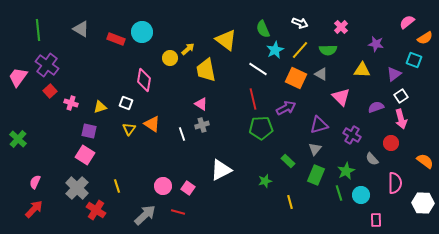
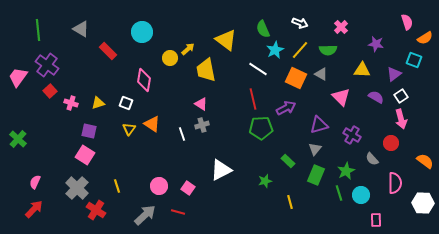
pink semicircle at (407, 22): rotated 112 degrees clockwise
red rectangle at (116, 39): moved 8 px left, 12 px down; rotated 24 degrees clockwise
yellow triangle at (100, 107): moved 2 px left, 4 px up
purple semicircle at (376, 107): moved 10 px up; rotated 49 degrees clockwise
pink circle at (163, 186): moved 4 px left
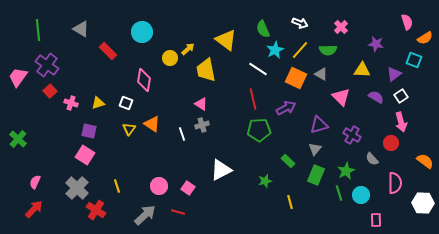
pink arrow at (401, 119): moved 3 px down
green pentagon at (261, 128): moved 2 px left, 2 px down
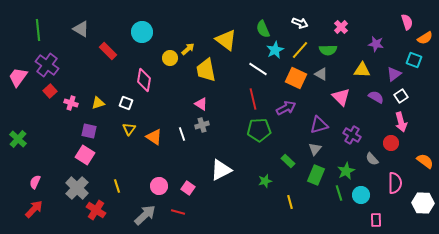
orange triangle at (152, 124): moved 2 px right, 13 px down
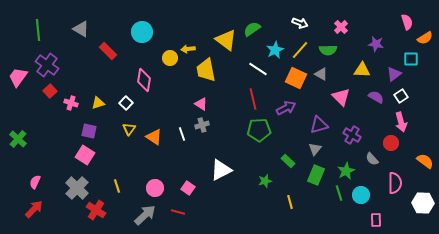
green semicircle at (263, 29): moved 11 px left; rotated 78 degrees clockwise
yellow arrow at (188, 49): rotated 144 degrees counterclockwise
cyan square at (414, 60): moved 3 px left, 1 px up; rotated 21 degrees counterclockwise
white square at (126, 103): rotated 24 degrees clockwise
pink circle at (159, 186): moved 4 px left, 2 px down
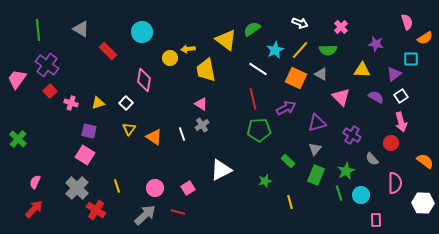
pink trapezoid at (18, 77): moved 1 px left, 2 px down
gray cross at (202, 125): rotated 16 degrees counterclockwise
purple triangle at (319, 125): moved 2 px left, 2 px up
pink square at (188, 188): rotated 24 degrees clockwise
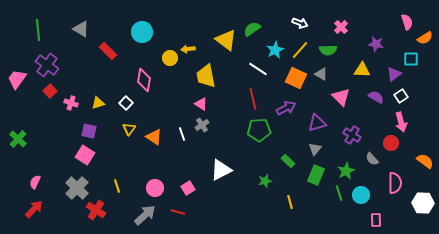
yellow trapezoid at (206, 70): moved 6 px down
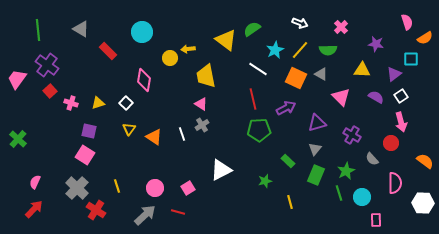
cyan circle at (361, 195): moved 1 px right, 2 px down
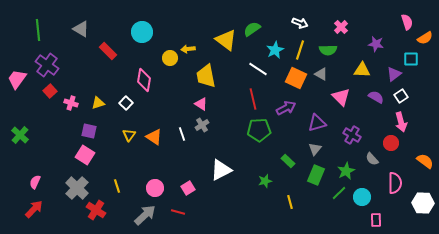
yellow line at (300, 50): rotated 24 degrees counterclockwise
yellow triangle at (129, 129): moved 6 px down
green cross at (18, 139): moved 2 px right, 4 px up
green line at (339, 193): rotated 63 degrees clockwise
